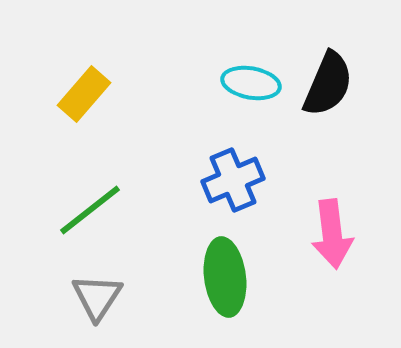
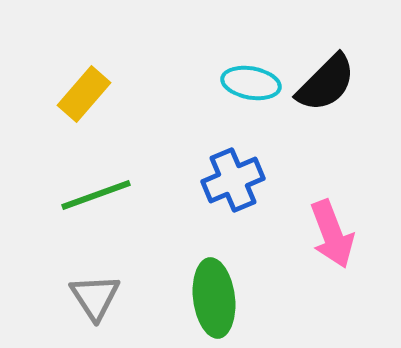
black semicircle: moved 2 px left, 1 px up; rotated 22 degrees clockwise
green line: moved 6 px right, 15 px up; rotated 18 degrees clockwise
pink arrow: rotated 14 degrees counterclockwise
green ellipse: moved 11 px left, 21 px down
gray triangle: moved 2 px left; rotated 6 degrees counterclockwise
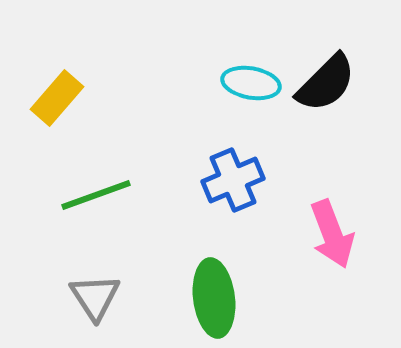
yellow rectangle: moved 27 px left, 4 px down
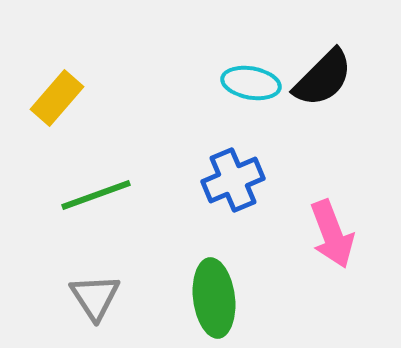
black semicircle: moved 3 px left, 5 px up
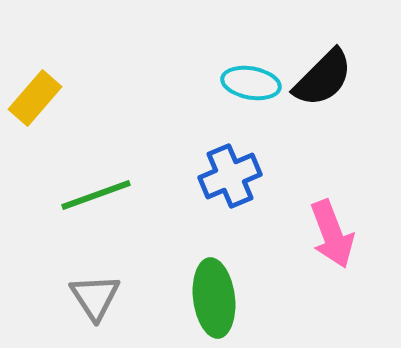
yellow rectangle: moved 22 px left
blue cross: moved 3 px left, 4 px up
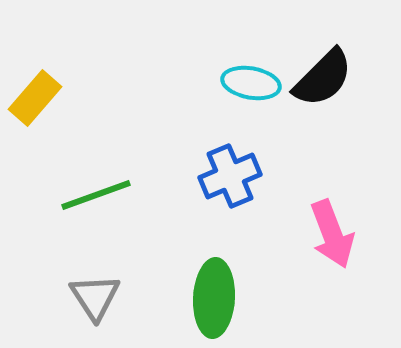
green ellipse: rotated 10 degrees clockwise
